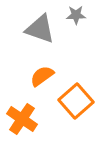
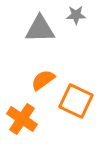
gray triangle: rotated 20 degrees counterclockwise
orange semicircle: moved 1 px right, 4 px down
orange square: rotated 24 degrees counterclockwise
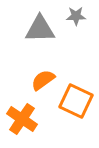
gray star: moved 1 px down
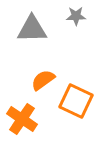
gray triangle: moved 8 px left
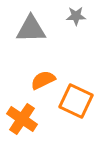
gray triangle: moved 1 px left
orange semicircle: rotated 10 degrees clockwise
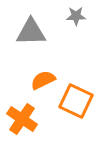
gray triangle: moved 3 px down
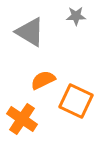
gray triangle: moved 1 px left; rotated 32 degrees clockwise
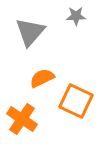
gray triangle: rotated 40 degrees clockwise
orange semicircle: moved 1 px left, 2 px up
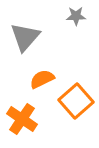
gray triangle: moved 5 px left, 5 px down
orange semicircle: moved 1 px down
orange square: rotated 24 degrees clockwise
